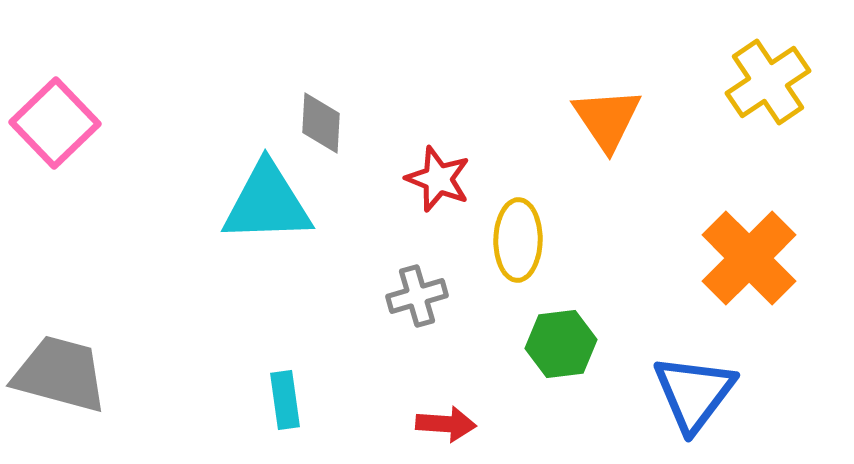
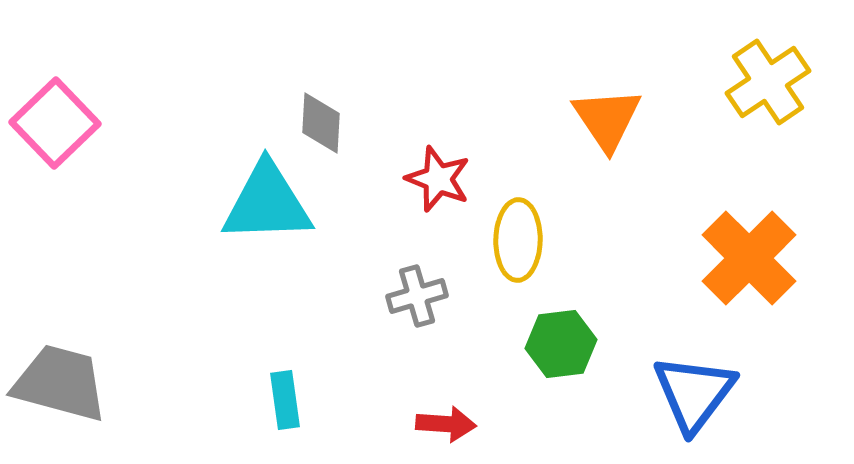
gray trapezoid: moved 9 px down
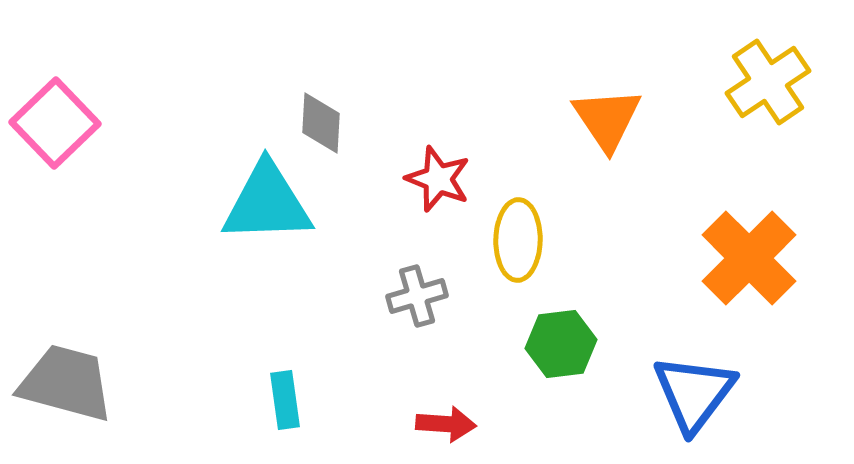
gray trapezoid: moved 6 px right
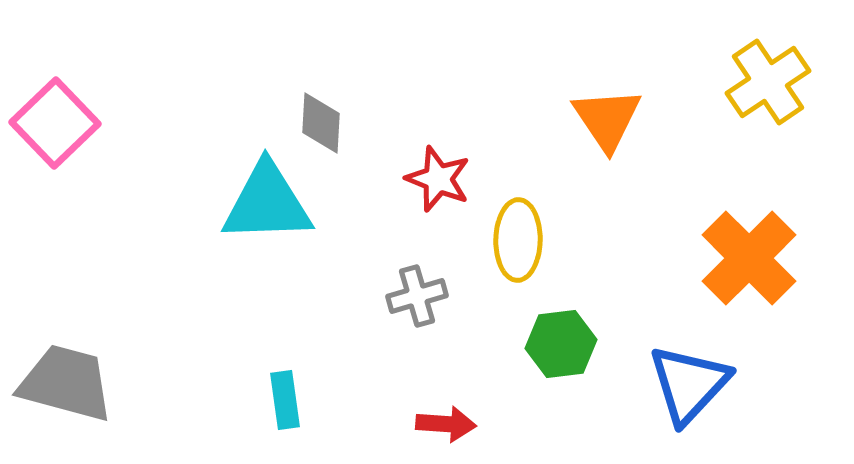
blue triangle: moved 5 px left, 9 px up; rotated 6 degrees clockwise
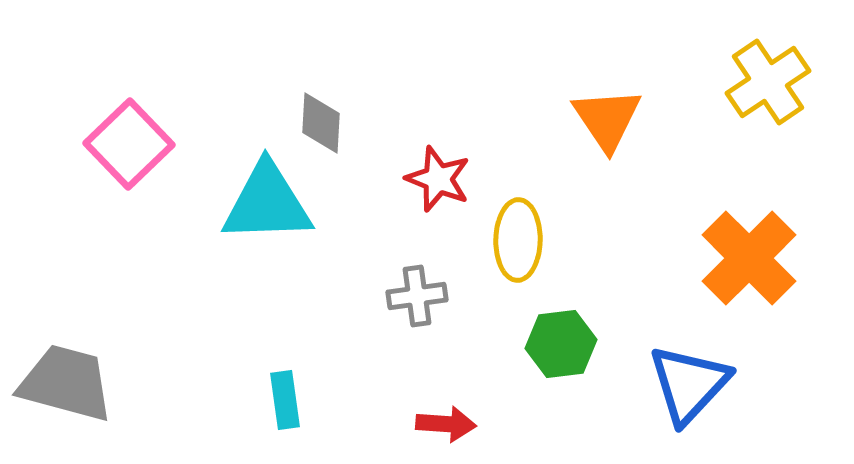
pink square: moved 74 px right, 21 px down
gray cross: rotated 8 degrees clockwise
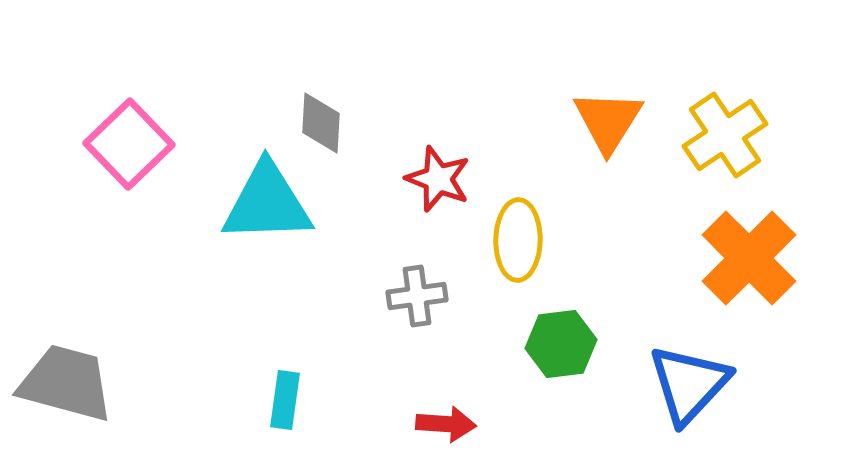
yellow cross: moved 43 px left, 53 px down
orange triangle: moved 1 px right, 2 px down; rotated 6 degrees clockwise
cyan rectangle: rotated 16 degrees clockwise
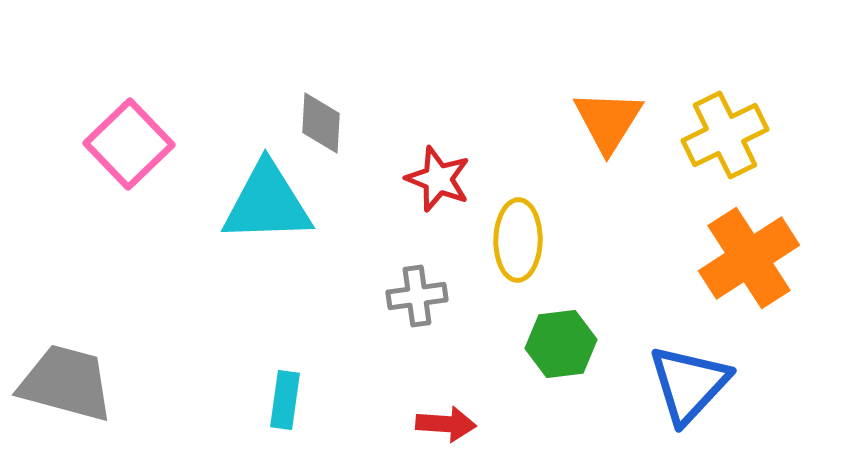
yellow cross: rotated 8 degrees clockwise
orange cross: rotated 12 degrees clockwise
